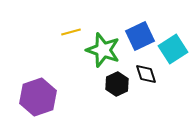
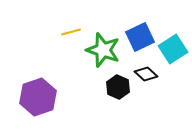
blue square: moved 1 px down
black diamond: rotated 30 degrees counterclockwise
black hexagon: moved 1 px right, 3 px down; rotated 10 degrees counterclockwise
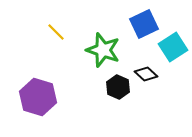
yellow line: moved 15 px left; rotated 60 degrees clockwise
blue square: moved 4 px right, 13 px up
cyan square: moved 2 px up
purple hexagon: rotated 24 degrees counterclockwise
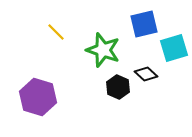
blue square: rotated 12 degrees clockwise
cyan square: moved 1 px right, 1 px down; rotated 16 degrees clockwise
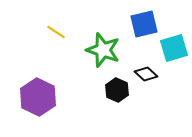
yellow line: rotated 12 degrees counterclockwise
black hexagon: moved 1 px left, 3 px down
purple hexagon: rotated 9 degrees clockwise
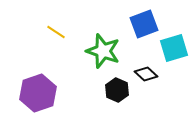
blue square: rotated 8 degrees counterclockwise
green star: moved 1 px down
purple hexagon: moved 4 px up; rotated 15 degrees clockwise
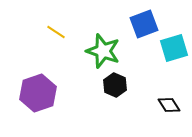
black diamond: moved 23 px right, 31 px down; rotated 15 degrees clockwise
black hexagon: moved 2 px left, 5 px up
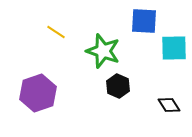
blue square: moved 3 px up; rotated 24 degrees clockwise
cyan square: rotated 16 degrees clockwise
black hexagon: moved 3 px right, 1 px down
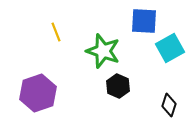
yellow line: rotated 36 degrees clockwise
cyan square: moved 4 px left; rotated 28 degrees counterclockwise
black diamond: rotated 50 degrees clockwise
